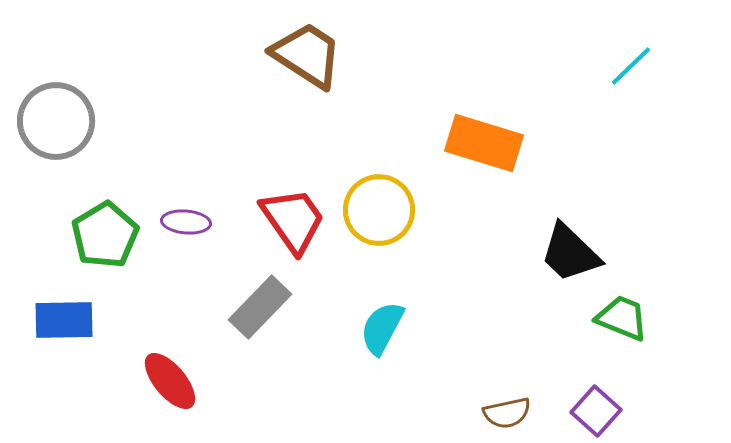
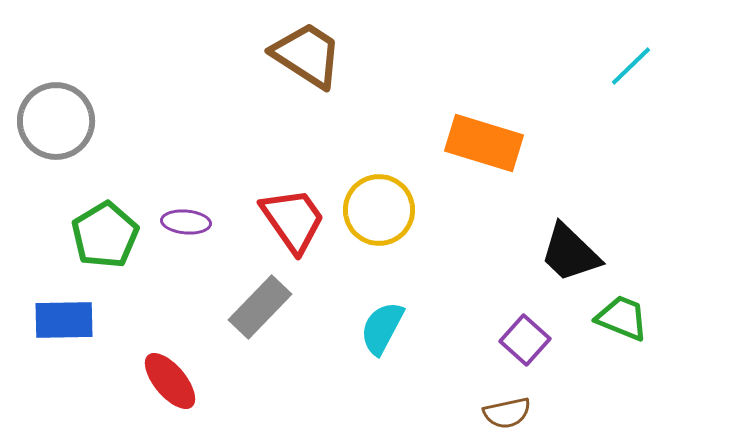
purple square: moved 71 px left, 71 px up
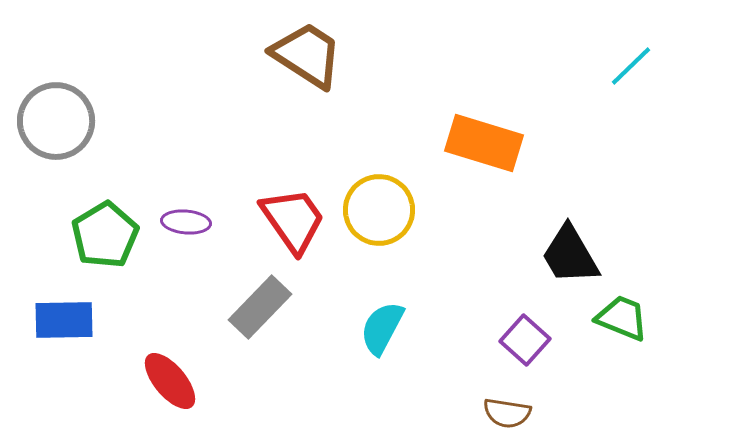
black trapezoid: moved 2 px down; rotated 16 degrees clockwise
brown semicircle: rotated 21 degrees clockwise
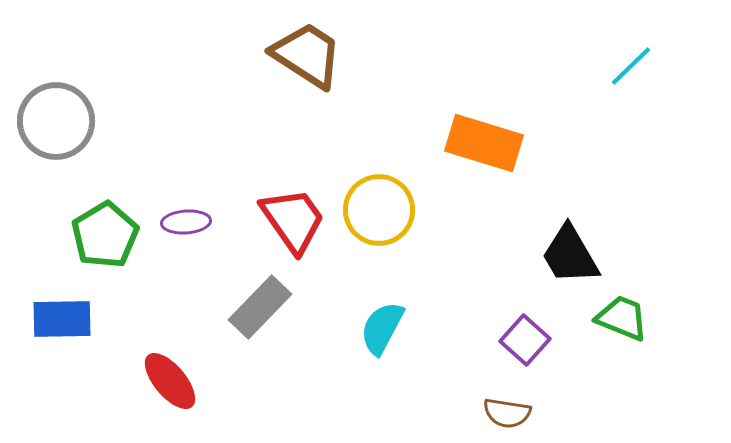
purple ellipse: rotated 9 degrees counterclockwise
blue rectangle: moved 2 px left, 1 px up
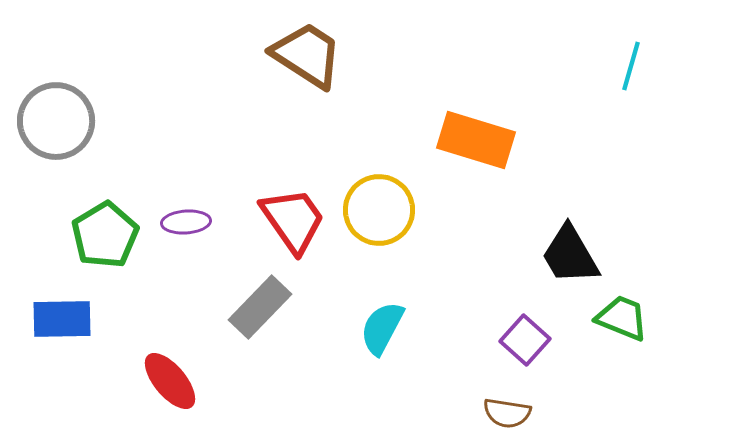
cyan line: rotated 30 degrees counterclockwise
orange rectangle: moved 8 px left, 3 px up
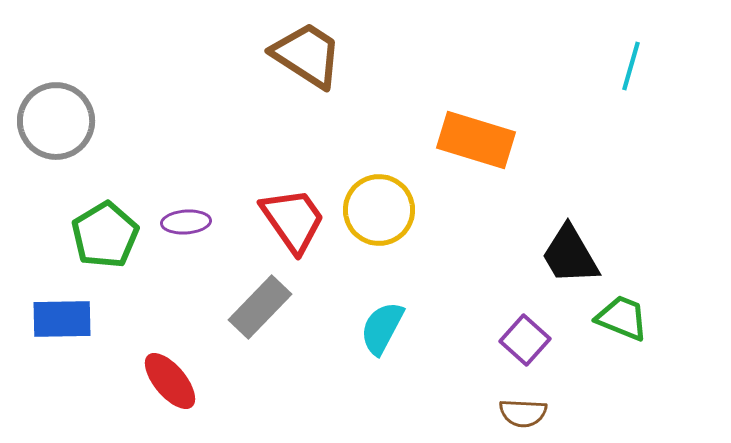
brown semicircle: moved 16 px right; rotated 6 degrees counterclockwise
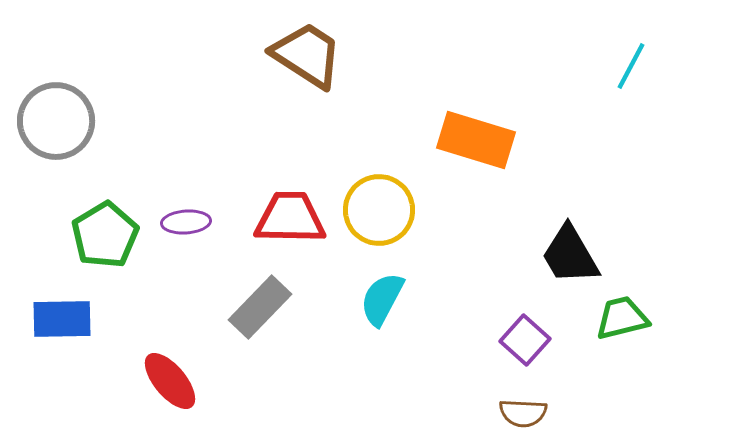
cyan line: rotated 12 degrees clockwise
red trapezoid: moved 3 px left, 2 px up; rotated 54 degrees counterclockwise
green trapezoid: rotated 36 degrees counterclockwise
cyan semicircle: moved 29 px up
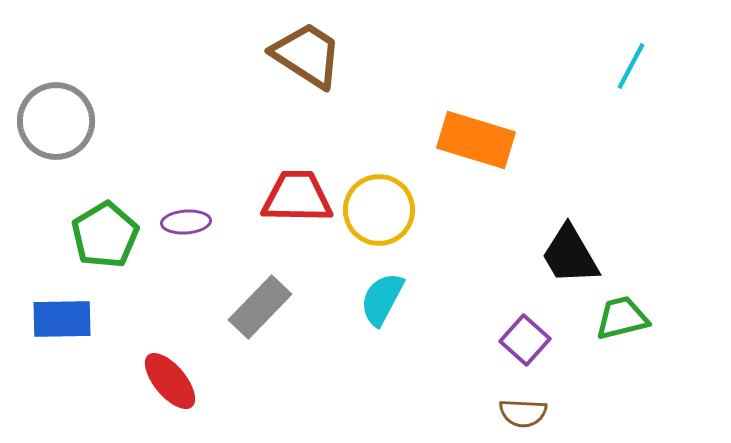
red trapezoid: moved 7 px right, 21 px up
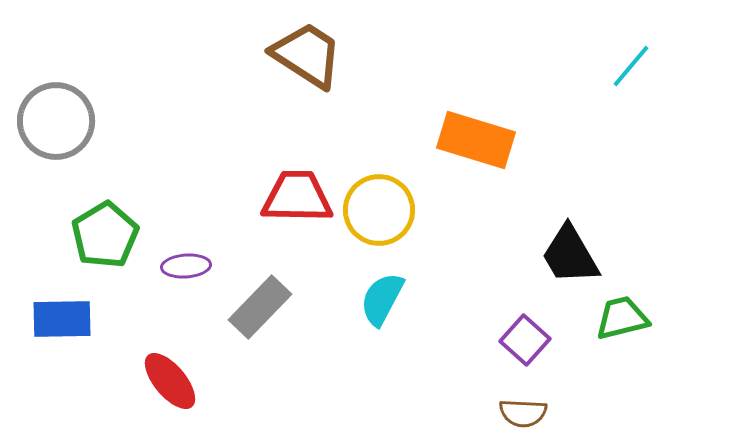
cyan line: rotated 12 degrees clockwise
purple ellipse: moved 44 px down
